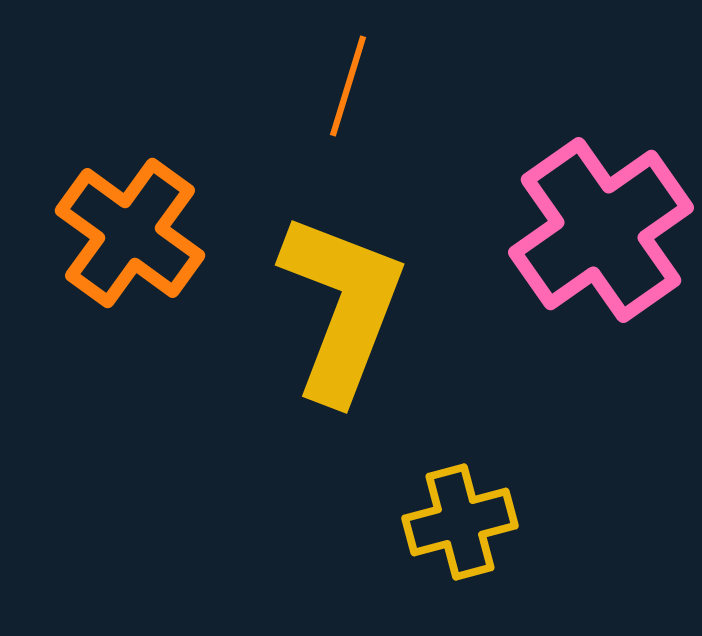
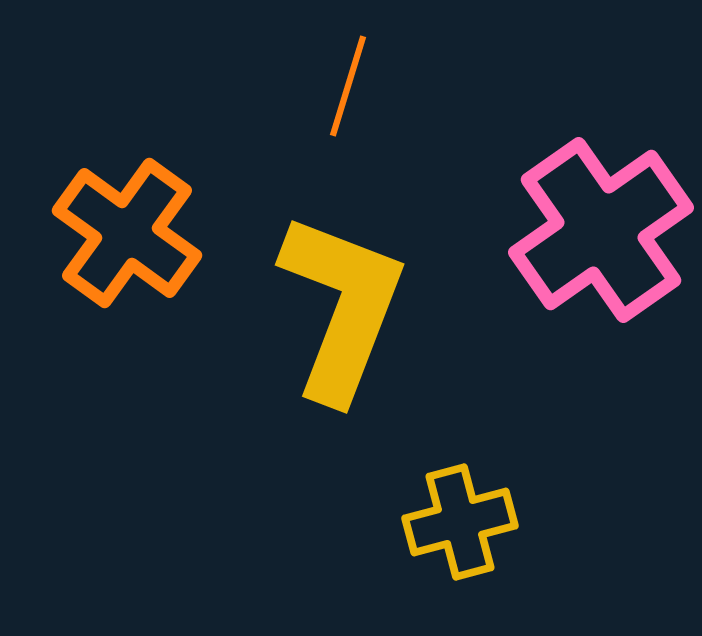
orange cross: moved 3 px left
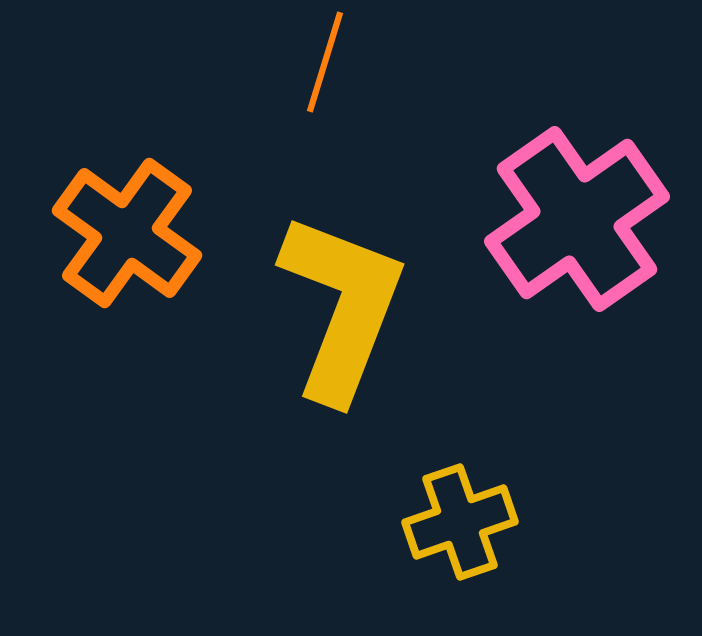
orange line: moved 23 px left, 24 px up
pink cross: moved 24 px left, 11 px up
yellow cross: rotated 4 degrees counterclockwise
